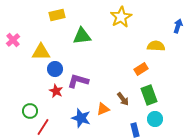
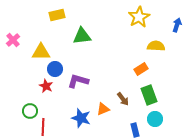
yellow star: moved 18 px right
blue arrow: moved 1 px left, 1 px up
red star: moved 10 px left, 5 px up
red line: rotated 30 degrees counterclockwise
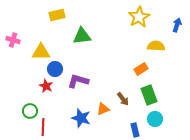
pink cross: rotated 32 degrees counterclockwise
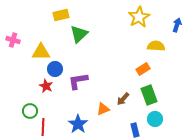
yellow rectangle: moved 4 px right
green triangle: moved 3 px left, 2 px up; rotated 36 degrees counterclockwise
orange rectangle: moved 2 px right
purple L-shape: rotated 25 degrees counterclockwise
brown arrow: rotated 80 degrees clockwise
blue star: moved 3 px left, 6 px down; rotated 18 degrees clockwise
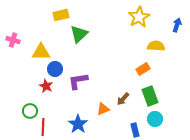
green rectangle: moved 1 px right, 1 px down
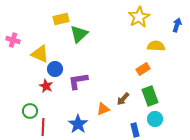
yellow rectangle: moved 4 px down
yellow triangle: moved 1 px left, 2 px down; rotated 24 degrees clockwise
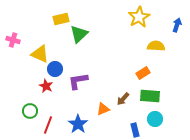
orange rectangle: moved 4 px down
green rectangle: rotated 66 degrees counterclockwise
red line: moved 5 px right, 2 px up; rotated 18 degrees clockwise
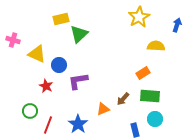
yellow triangle: moved 3 px left
blue circle: moved 4 px right, 4 px up
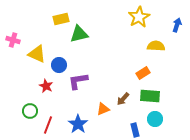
green triangle: rotated 30 degrees clockwise
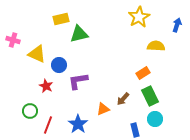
green rectangle: rotated 60 degrees clockwise
